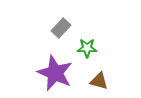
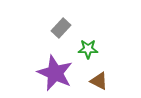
green star: moved 1 px right, 1 px down
brown triangle: rotated 12 degrees clockwise
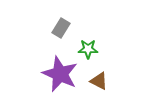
gray rectangle: rotated 12 degrees counterclockwise
purple star: moved 5 px right, 1 px down
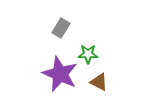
green star: moved 5 px down
brown triangle: moved 1 px down
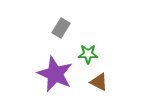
purple star: moved 5 px left
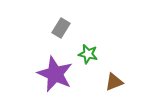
green star: rotated 12 degrees clockwise
brown triangle: moved 15 px right; rotated 48 degrees counterclockwise
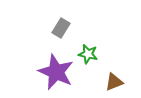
purple star: moved 1 px right, 2 px up
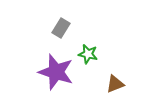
purple star: rotated 6 degrees counterclockwise
brown triangle: moved 1 px right, 2 px down
